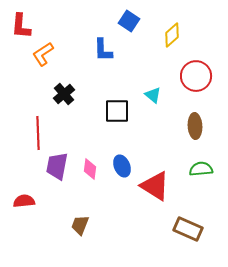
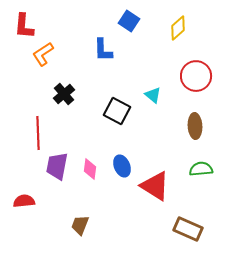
red L-shape: moved 3 px right
yellow diamond: moved 6 px right, 7 px up
black square: rotated 28 degrees clockwise
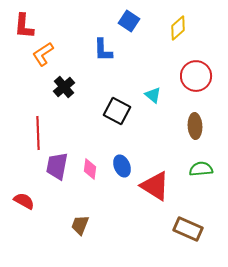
black cross: moved 7 px up
red semicircle: rotated 35 degrees clockwise
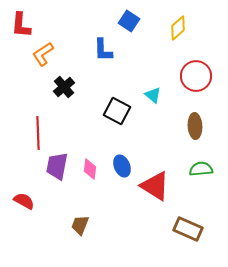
red L-shape: moved 3 px left, 1 px up
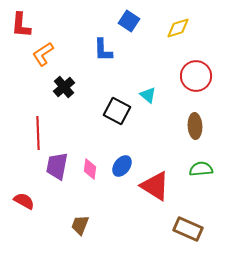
yellow diamond: rotated 25 degrees clockwise
cyan triangle: moved 5 px left
blue ellipse: rotated 60 degrees clockwise
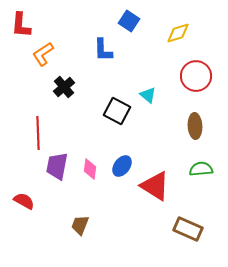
yellow diamond: moved 5 px down
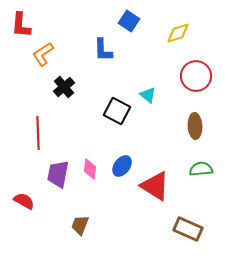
purple trapezoid: moved 1 px right, 8 px down
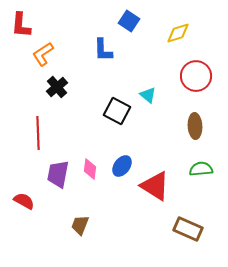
black cross: moved 7 px left
